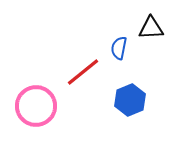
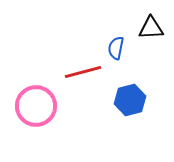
blue semicircle: moved 3 px left
red line: rotated 24 degrees clockwise
blue hexagon: rotated 8 degrees clockwise
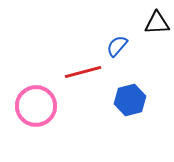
black triangle: moved 6 px right, 5 px up
blue semicircle: moved 1 px right, 2 px up; rotated 30 degrees clockwise
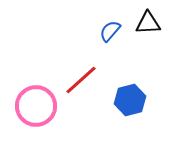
black triangle: moved 9 px left
blue semicircle: moved 7 px left, 15 px up
red line: moved 2 px left, 8 px down; rotated 27 degrees counterclockwise
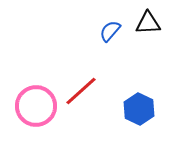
red line: moved 11 px down
blue hexagon: moved 9 px right, 9 px down; rotated 20 degrees counterclockwise
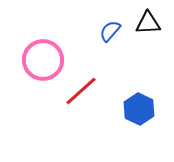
pink circle: moved 7 px right, 46 px up
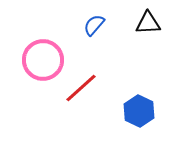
blue semicircle: moved 16 px left, 6 px up
red line: moved 3 px up
blue hexagon: moved 2 px down
